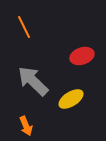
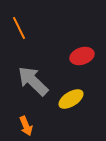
orange line: moved 5 px left, 1 px down
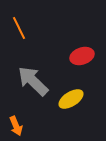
orange arrow: moved 10 px left
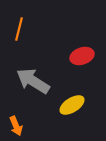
orange line: moved 1 px down; rotated 40 degrees clockwise
gray arrow: rotated 12 degrees counterclockwise
yellow ellipse: moved 1 px right, 6 px down
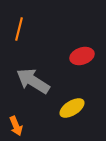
yellow ellipse: moved 3 px down
